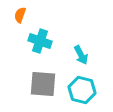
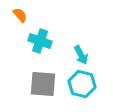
orange semicircle: rotated 119 degrees clockwise
cyan hexagon: moved 6 px up
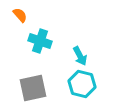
cyan arrow: moved 1 px left, 1 px down
gray square: moved 10 px left, 4 px down; rotated 16 degrees counterclockwise
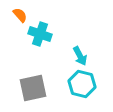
cyan cross: moved 7 px up
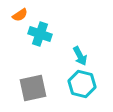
orange semicircle: rotated 98 degrees clockwise
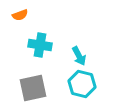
orange semicircle: rotated 14 degrees clockwise
cyan cross: moved 11 px down; rotated 10 degrees counterclockwise
cyan arrow: moved 1 px left
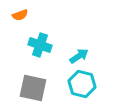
cyan cross: rotated 10 degrees clockwise
cyan arrow: rotated 96 degrees counterclockwise
gray square: rotated 24 degrees clockwise
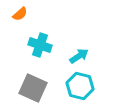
orange semicircle: moved 1 px up; rotated 21 degrees counterclockwise
cyan hexagon: moved 2 px left, 2 px down
gray square: rotated 12 degrees clockwise
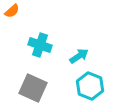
orange semicircle: moved 8 px left, 3 px up
cyan hexagon: moved 10 px right; rotated 8 degrees clockwise
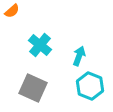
cyan cross: rotated 20 degrees clockwise
cyan arrow: rotated 36 degrees counterclockwise
